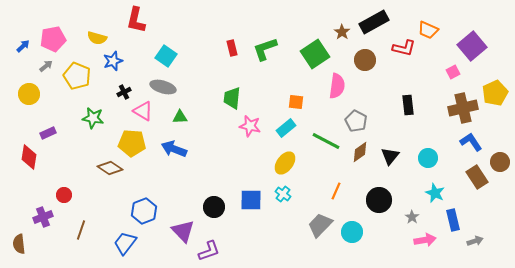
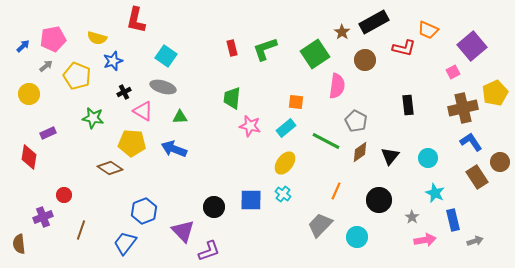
cyan circle at (352, 232): moved 5 px right, 5 px down
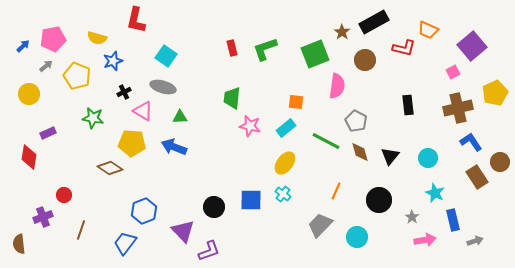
green square at (315, 54): rotated 12 degrees clockwise
brown cross at (463, 108): moved 5 px left
blue arrow at (174, 149): moved 2 px up
brown diamond at (360, 152): rotated 70 degrees counterclockwise
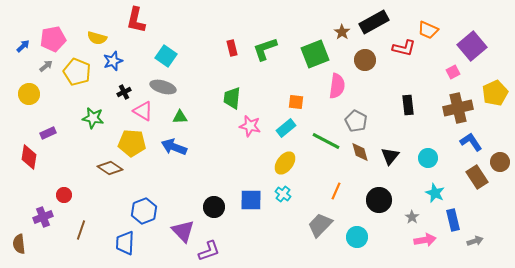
yellow pentagon at (77, 76): moved 4 px up
blue trapezoid at (125, 243): rotated 35 degrees counterclockwise
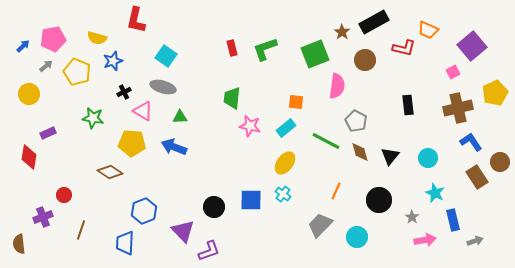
brown diamond at (110, 168): moved 4 px down
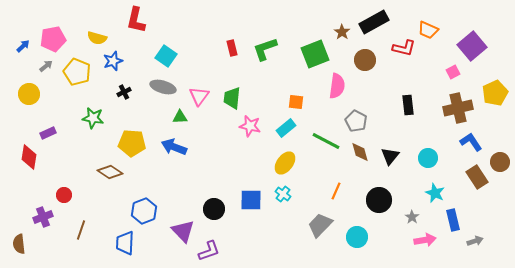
pink triangle at (143, 111): moved 56 px right, 15 px up; rotated 35 degrees clockwise
black circle at (214, 207): moved 2 px down
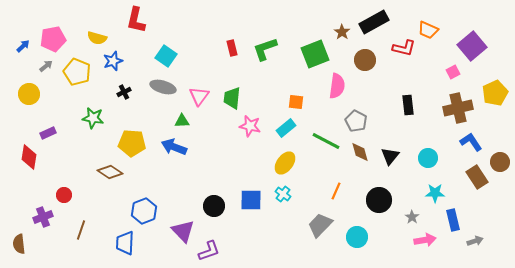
green triangle at (180, 117): moved 2 px right, 4 px down
cyan star at (435, 193): rotated 24 degrees counterclockwise
black circle at (214, 209): moved 3 px up
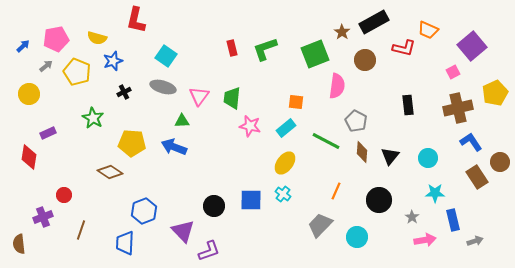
pink pentagon at (53, 39): moved 3 px right
green star at (93, 118): rotated 20 degrees clockwise
brown diamond at (360, 152): moved 2 px right; rotated 20 degrees clockwise
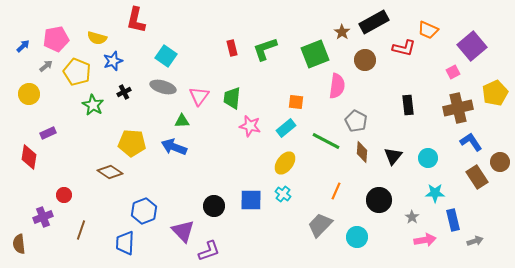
green star at (93, 118): moved 13 px up
black triangle at (390, 156): moved 3 px right
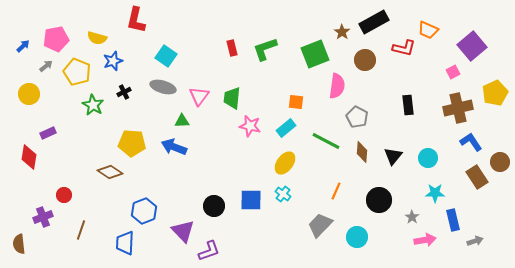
gray pentagon at (356, 121): moved 1 px right, 4 px up
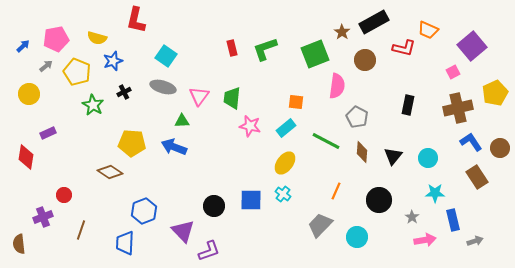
black rectangle at (408, 105): rotated 18 degrees clockwise
red diamond at (29, 157): moved 3 px left
brown circle at (500, 162): moved 14 px up
